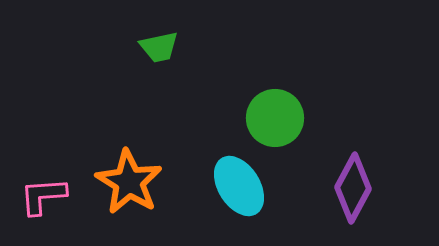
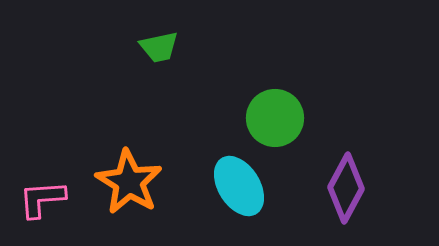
purple diamond: moved 7 px left
pink L-shape: moved 1 px left, 3 px down
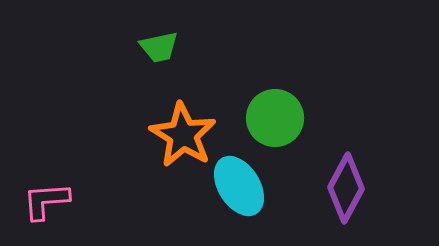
orange star: moved 54 px right, 47 px up
pink L-shape: moved 4 px right, 2 px down
